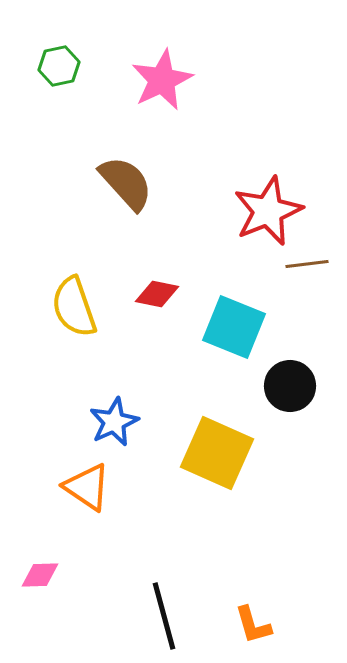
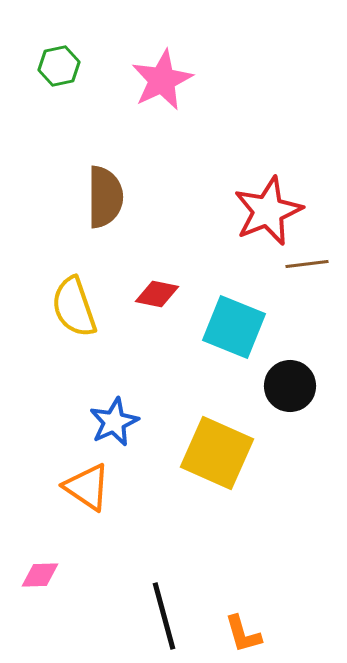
brown semicircle: moved 21 px left, 14 px down; rotated 42 degrees clockwise
orange L-shape: moved 10 px left, 9 px down
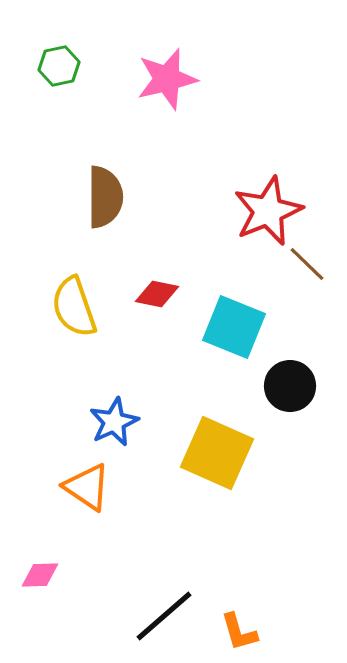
pink star: moved 5 px right, 1 px up; rotated 12 degrees clockwise
brown line: rotated 51 degrees clockwise
black line: rotated 64 degrees clockwise
orange L-shape: moved 4 px left, 2 px up
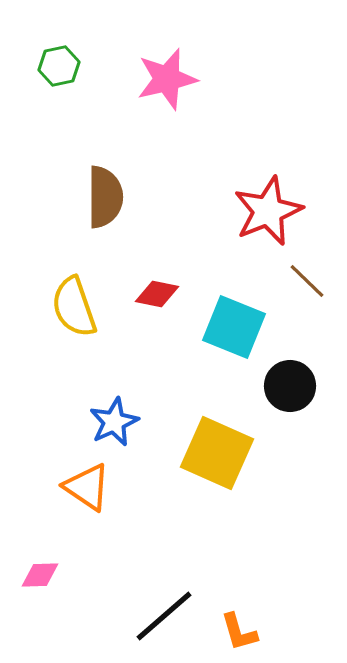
brown line: moved 17 px down
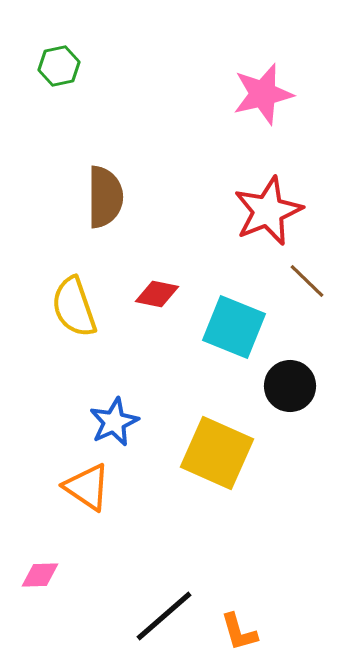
pink star: moved 96 px right, 15 px down
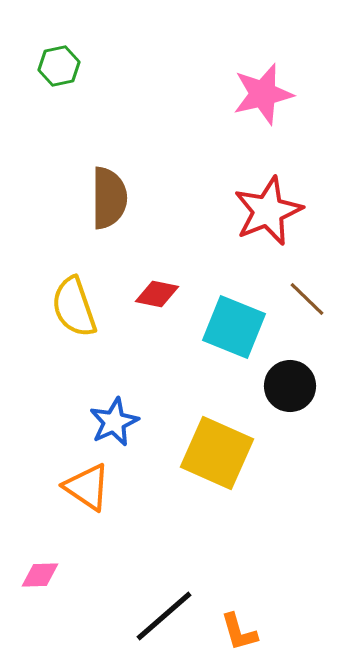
brown semicircle: moved 4 px right, 1 px down
brown line: moved 18 px down
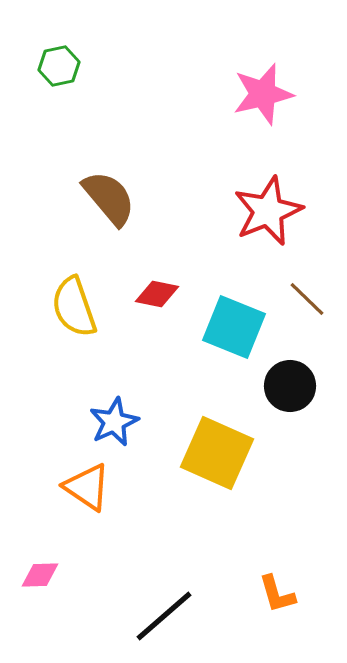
brown semicircle: rotated 40 degrees counterclockwise
orange L-shape: moved 38 px right, 38 px up
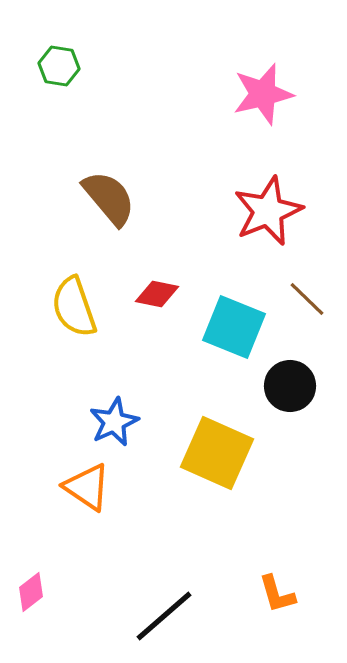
green hexagon: rotated 21 degrees clockwise
pink diamond: moved 9 px left, 17 px down; rotated 36 degrees counterclockwise
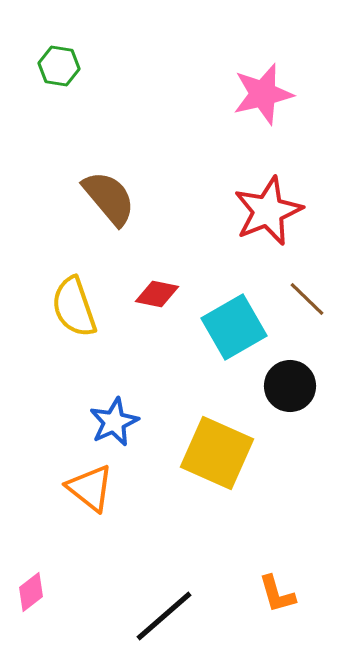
cyan square: rotated 38 degrees clockwise
orange triangle: moved 3 px right, 1 px down; rotated 4 degrees clockwise
